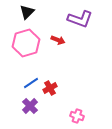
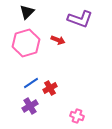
purple cross: rotated 14 degrees clockwise
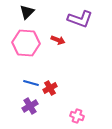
pink hexagon: rotated 20 degrees clockwise
blue line: rotated 49 degrees clockwise
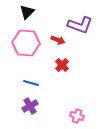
purple L-shape: moved 6 px down
red cross: moved 12 px right, 23 px up; rotated 16 degrees counterclockwise
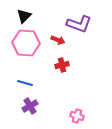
black triangle: moved 3 px left, 4 px down
purple L-shape: moved 1 px left, 1 px up
red cross: rotated 32 degrees clockwise
blue line: moved 6 px left
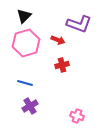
pink hexagon: rotated 20 degrees counterclockwise
